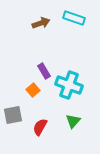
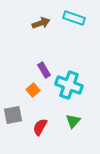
purple rectangle: moved 1 px up
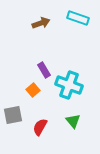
cyan rectangle: moved 4 px right
green triangle: rotated 21 degrees counterclockwise
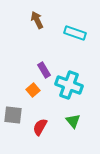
cyan rectangle: moved 3 px left, 15 px down
brown arrow: moved 4 px left, 3 px up; rotated 96 degrees counterclockwise
gray square: rotated 18 degrees clockwise
